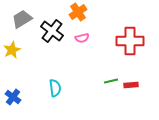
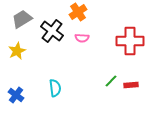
pink semicircle: rotated 16 degrees clockwise
yellow star: moved 5 px right, 1 px down
green line: rotated 32 degrees counterclockwise
blue cross: moved 3 px right, 2 px up
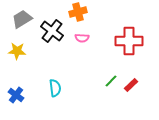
orange cross: rotated 18 degrees clockwise
red cross: moved 1 px left
yellow star: rotated 30 degrees clockwise
red rectangle: rotated 40 degrees counterclockwise
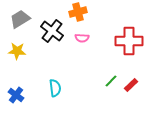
gray trapezoid: moved 2 px left
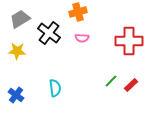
black cross: moved 3 px left, 2 px down
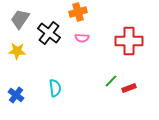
gray trapezoid: rotated 25 degrees counterclockwise
red rectangle: moved 2 px left, 3 px down; rotated 24 degrees clockwise
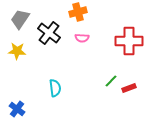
blue cross: moved 1 px right, 14 px down
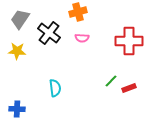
blue cross: rotated 35 degrees counterclockwise
